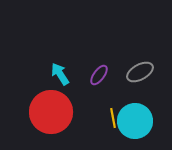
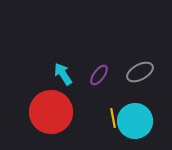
cyan arrow: moved 3 px right
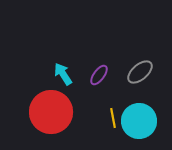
gray ellipse: rotated 12 degrees counterclockwise
cyan circle: moved 4 px right
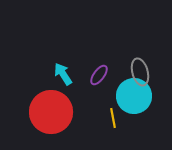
gray ellipse: rotated 64 degrees counterclockwise
cyan circle: moved 5 px left, 25 px up
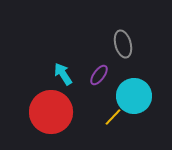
gray ellipse: moved 17 px left, 28 px up
yellow line: moved 1 px up; rotated 54 degrees clockwise
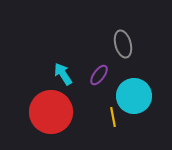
yellow line: rotated 54 degrees counterclockwise
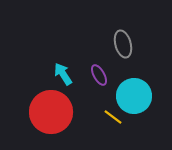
purple ellipse: rotated 65 degrees counterclockwise
yellow line: rotated 42 degrees counterclockwise
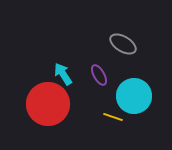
gray ellipse: rotated 44 degrees counterclockwise
red circle: moved 3 px left, 8 px up
yellow line: rotated 18 degrees counterclockwise
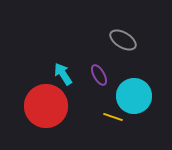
gray ellipse: moved 4 px up
red circle: moved 2 px left, 2 px down
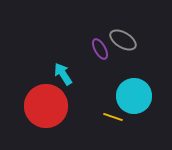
purple ellipse: moved 1 px right, 26 px up
